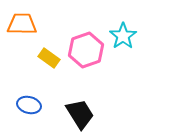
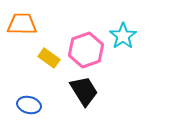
black trapezoid: moved 4 px right, 23 px up
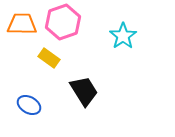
pink hexagon: moved 23 px left, 28 px up
blue ellipse: rotated 15 degrees clockwise
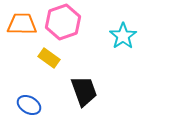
black trapezoid: rotated 12 degrees clockwise
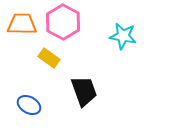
pink hexagon: rotated 12 degrees counterclockwise
cyan star: rotated 28 degrees counterclockwise
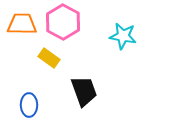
blue ellipse: rotated 60 degrees clockwise
